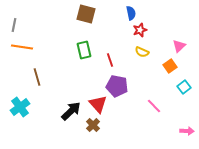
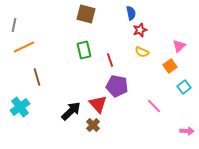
orange line: moved 2 px right; rotated 35 degrees counterclockwise
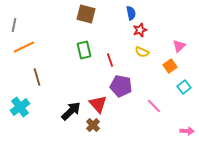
purple pentagon: moved 4 px right
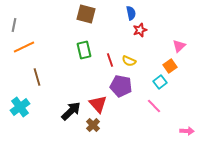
yellow semicircle: moved 13 px left, 9 px down
cyan square: moved 24 px left, 5 px up
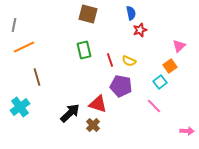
brown square: moved 2 px right
red triangle: rotated 30 degrees counterclockwise
black arrow: moved 1 px left, 2 px down
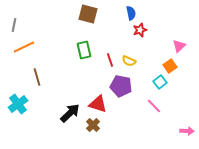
cyan cross: moved 2 px left, 3 px up
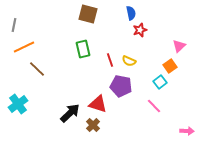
green rectangle: moved 1 px left, 1 px up
brown line: moved 8 px up; rotated 30 degrees counterclockwise
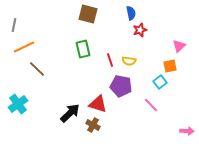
yellow semicircle: rotated 16 degrees counterclockwise
orange square: rotated 24 degrees clockwise
pink line: moved 3 px left, 1 px up
brown cross: rotated 16 degrees counterclockwise
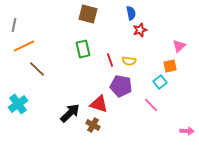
orange line: moved 1 px up
red triangle: moved 1 px right
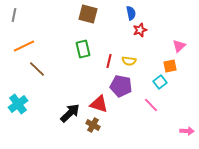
gray line: moved 10 px up
red line: moved 1 px left, 1 px down; rotated 32 degrees clockwise
